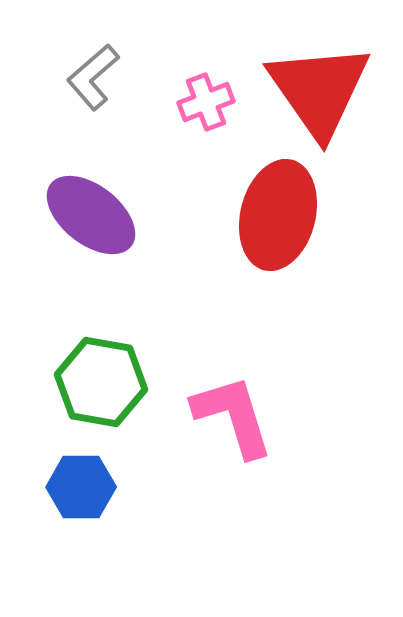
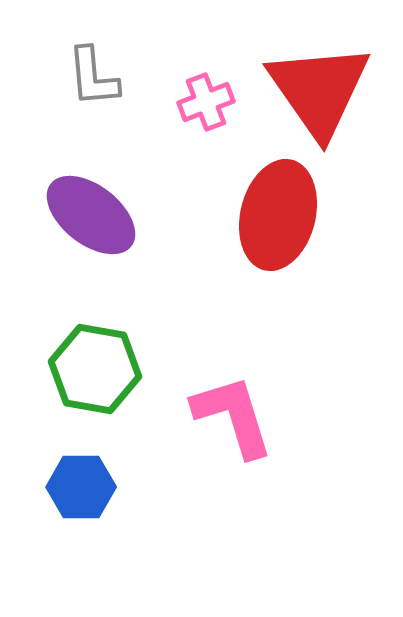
gray L-shape: rotated 54 degrees counterclockwise
green hexagon: moved 6 px left, 13 px up
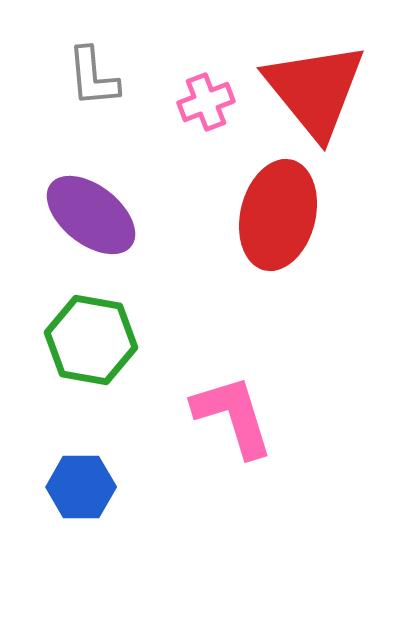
red triangle: moved 4 px left; rotated 4 degrees counterclockwise
green hexagon: moved 4 px left, 29 px up
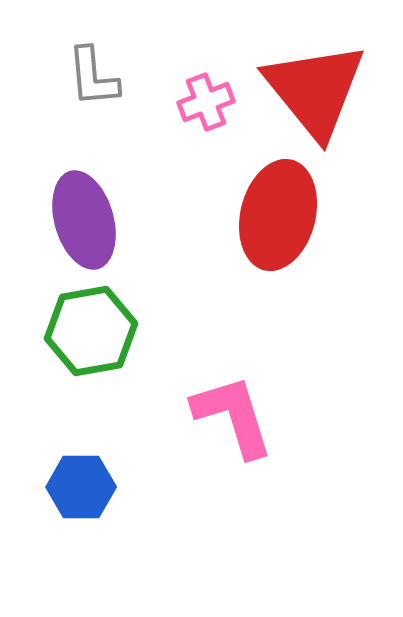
purple ellipse: moved 7 px left, 5 px down; rotated 36 degrees clockwise
green hexagon: moved 9 px up; rotated 20 degrees counterclockwise
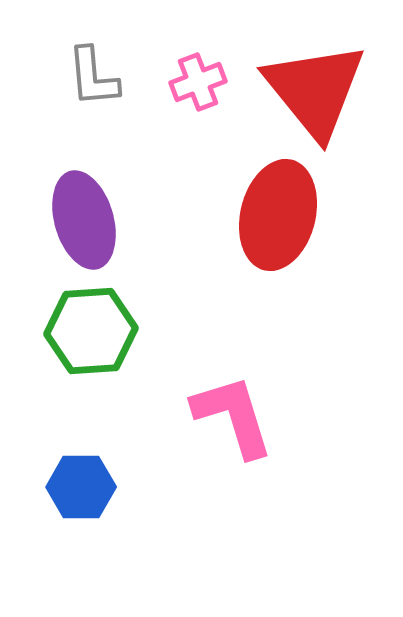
pink cross: moved 8 px left, 20 px up
green hexagon: rotated 6 degrees clockwise
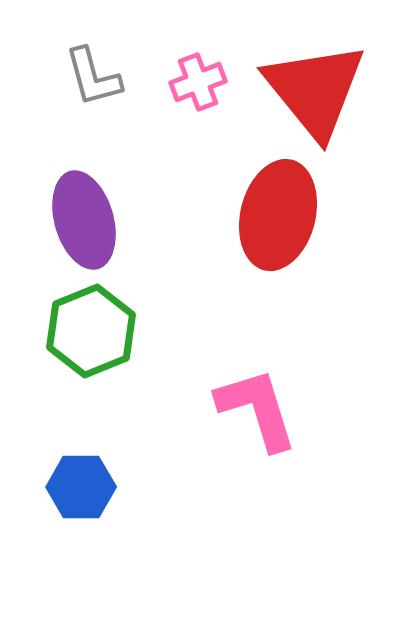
gray L-shape: rotated 10 degrees counterclockwise
green hexagon: rotated 18 degrees counterclockwise
pink L-shape: moved 24 px right, 7 px up
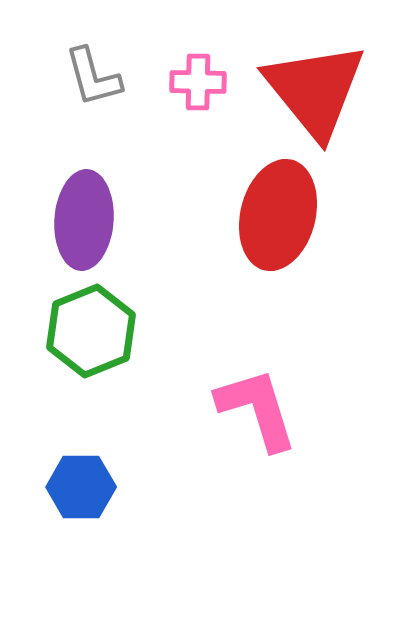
pink cross: rotated 22 degrees clockwise
purple ellipse: rotated 20 degrees clockwise
